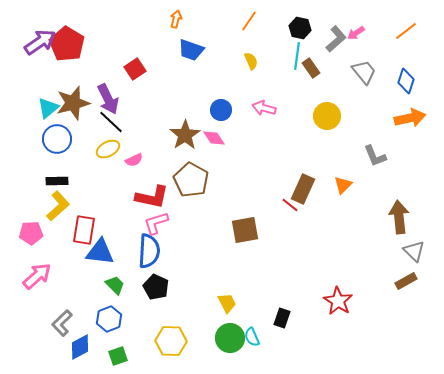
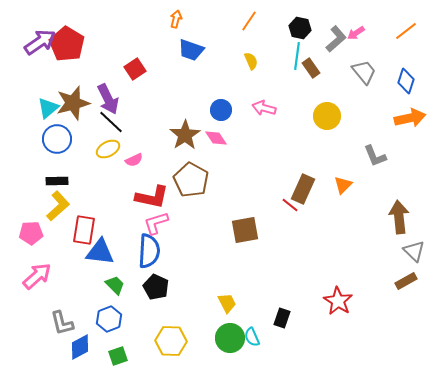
pink diamond at (214, 138): moved 2 px right
gray L-shape at (62, 323): rotated 60 degrees counterclockwise
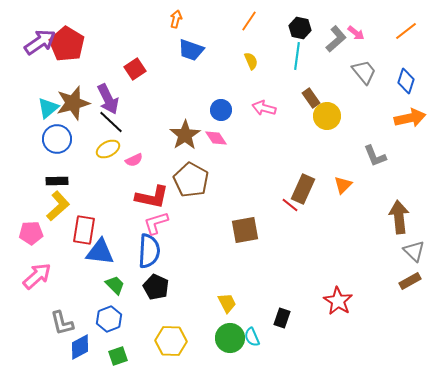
pink arrow at (356, 33): rotated 108 degrees counterclockwise
brown rectangle at (311, 68): moved 30 px down
brown rectangle at (406, 281): moved 4 px right
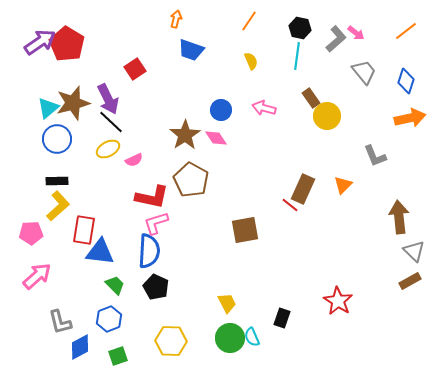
gray L-shape at (62, 323): moved 2 px left, 1 px up
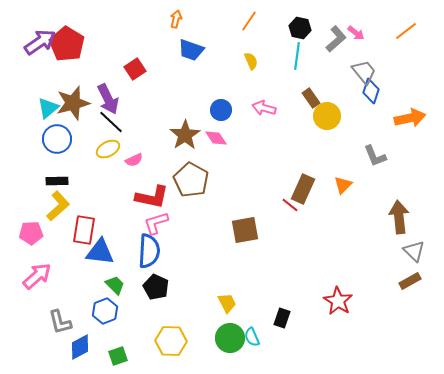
blue diamond at (406, 81): moved 35 px left, 10 px down
blue hexagon at (109, 319): moved 4 px left, 8 px up
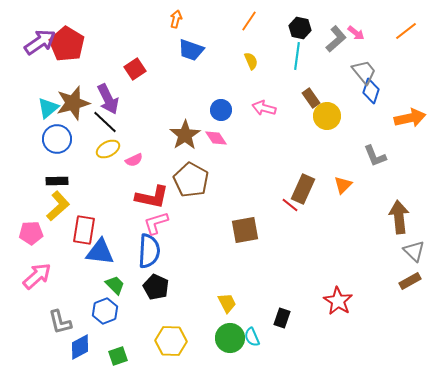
black line at (111, 122): moved 6 px left
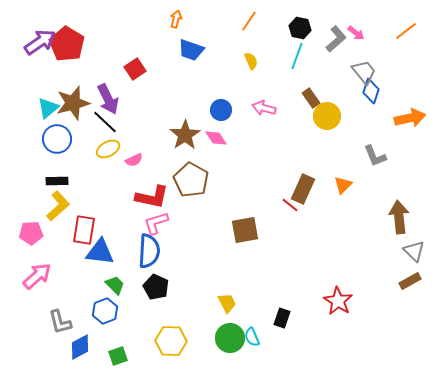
cyan line at (297, 56): rotated 12 degrees clockwise
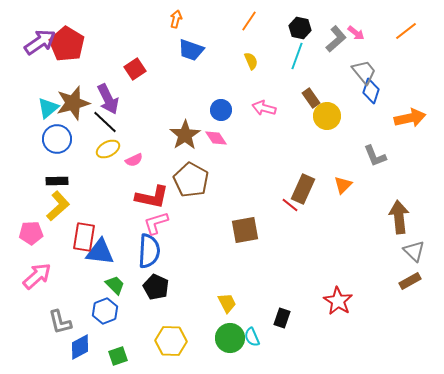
red rectangle at (84, 230): moved 7 px down
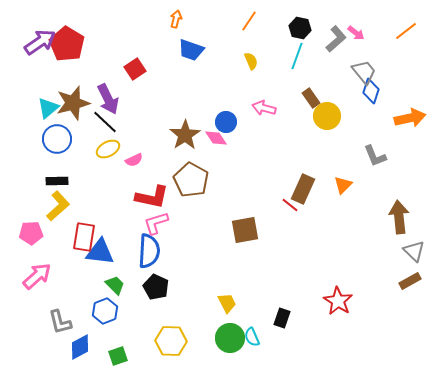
blue circle at (221, 110): moved 5 px right, 12 px down
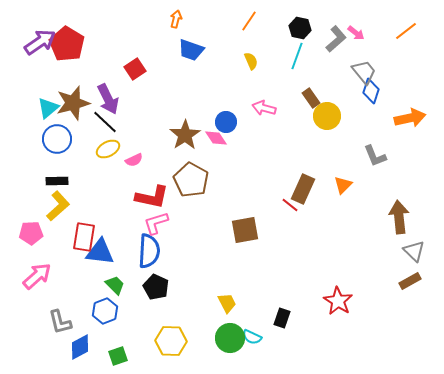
cyan semicircle at (252, 337): rotated 42 degrees counterclockwise
